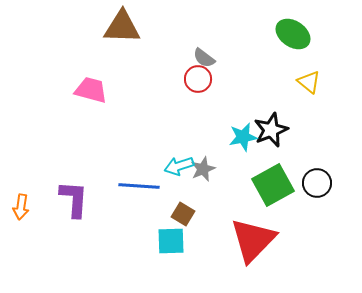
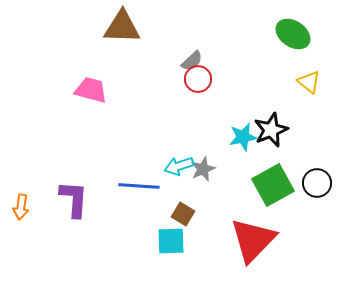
gray semicircle: moved 12 px left, 3 px down; rotated 80 degrees counterclockwise
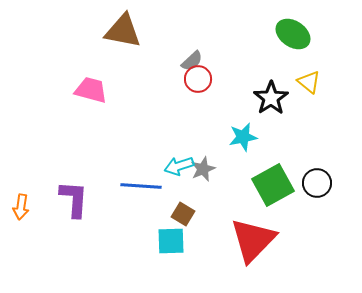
brown triangle: moved 1 px right, 4 px down; rotated 9 degrees clockwise
black star: moved 32 px up; rotated 12 degrees counterclockwise
blue line: moved 2 px right
